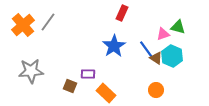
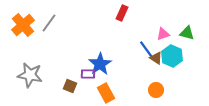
gray line: moved 1 px right, 1 px down
green triangle: moved 9 px right, 6 px down
blue star: moved 14 px left, 18 px down
gray star: moved 1 px left, 4 px down; rotated 15 degrees clockwise
orange rectangle: rotated 18 degrees clockwise
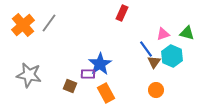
brown triangle: moved 2 px left, 4 px down; rotated 32 degrees clockwise
gray star: moved 1 px left
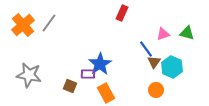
cyan hexagon: moved 11 px down
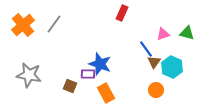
gray line: moved 5 px right, 1 px down
blue star: rotated 20 degrees counterclockwise
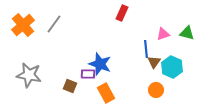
blue line: rotated 30 degrees clockwise
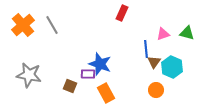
gray line: moved 2 px left, 1 px down; rotated 66 degrees counterclockwise
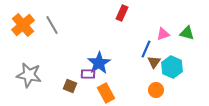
blue line: rotated 30 degrees clockwise
blue star: moved 1 px left, 1 px up; rotated 20 degrees clockwise
